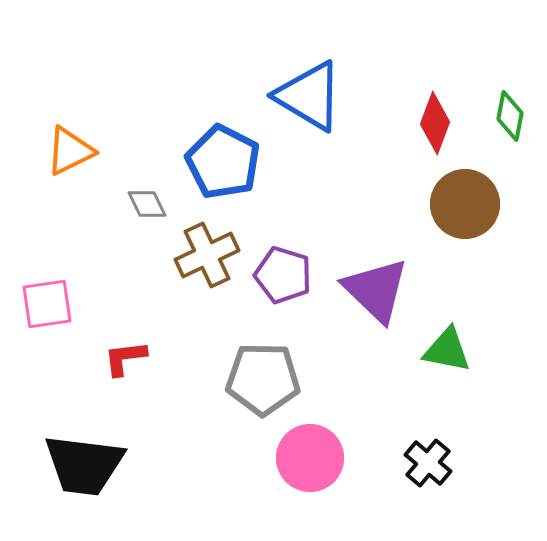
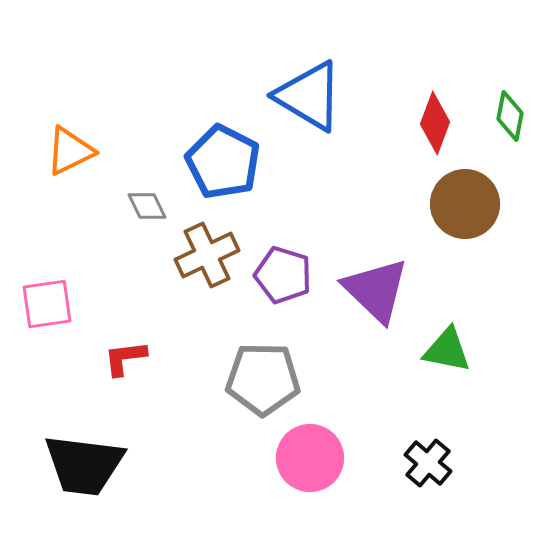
gray diamond: moved 2 px down
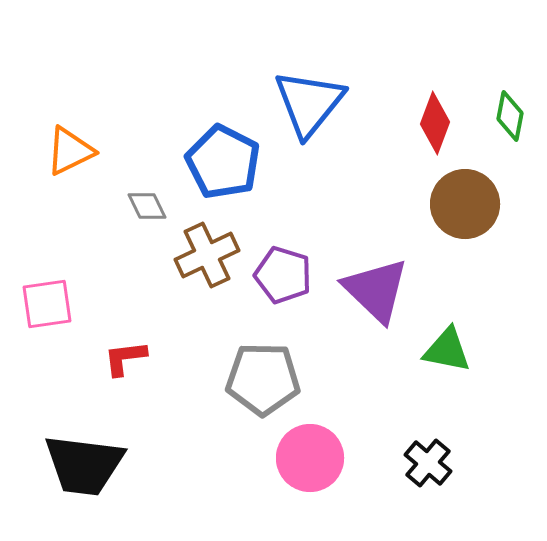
blue triangle: moved 7 px down; rotated 38 degrees clockwise
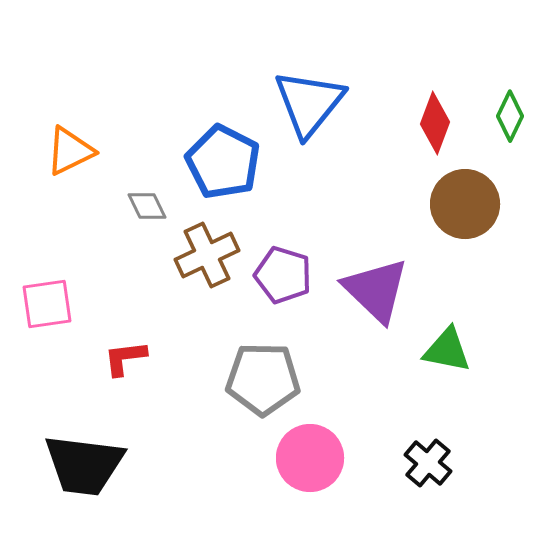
green diamond: rotated 15 degrees clockwise
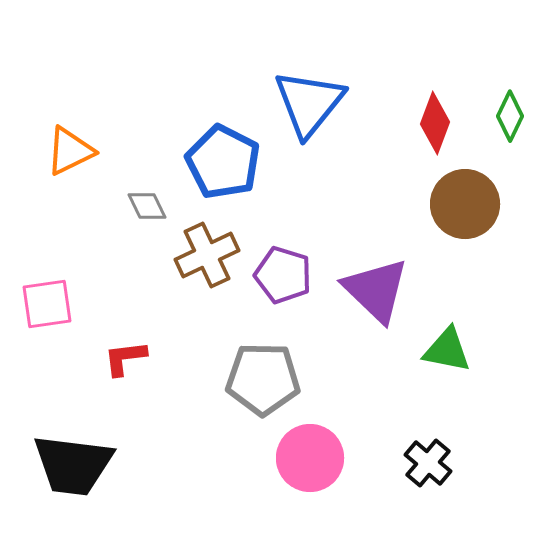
black trapezoid: moved 11 px left
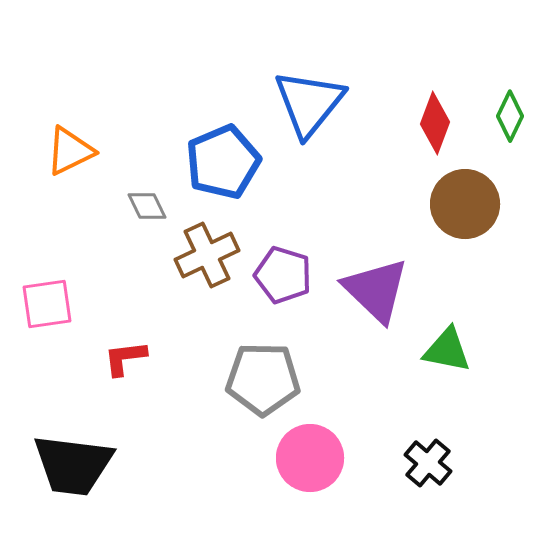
blue pentagon: rotated 22 degrees clockwise
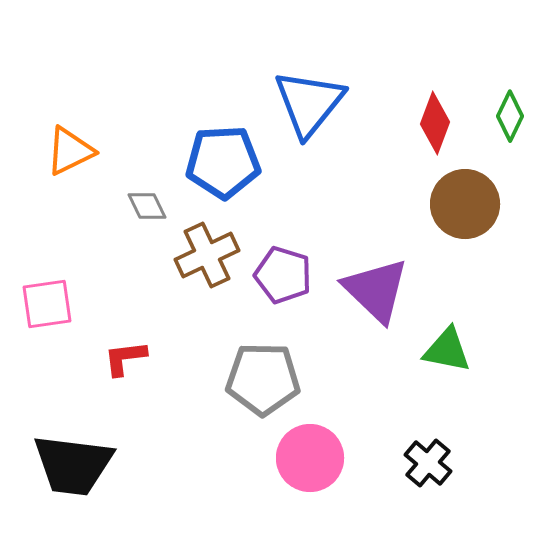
blue pentagon: rotated 20 degrees clockwise
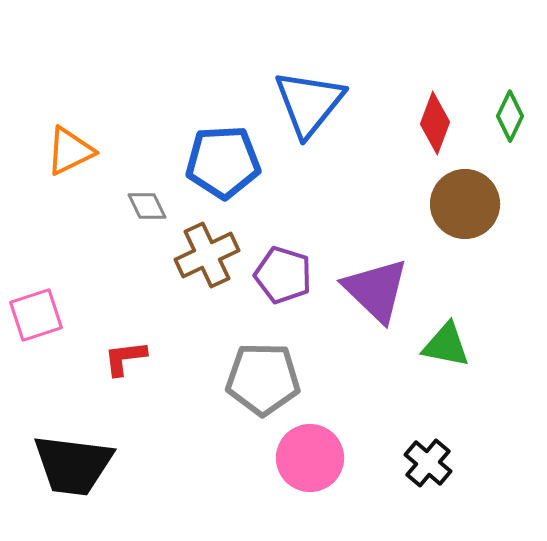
pink square: moved 11 px left, 11 px down; rotated 10 degrees counterclockwise
green triangle: moved 1 px left, 5 px up
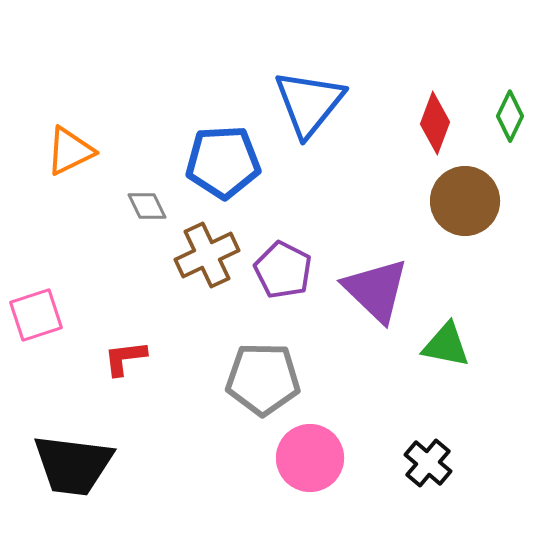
brown circle: moved 3 px up
purple pentagon: moved 5 px up; rotated 10 degrees clockwise
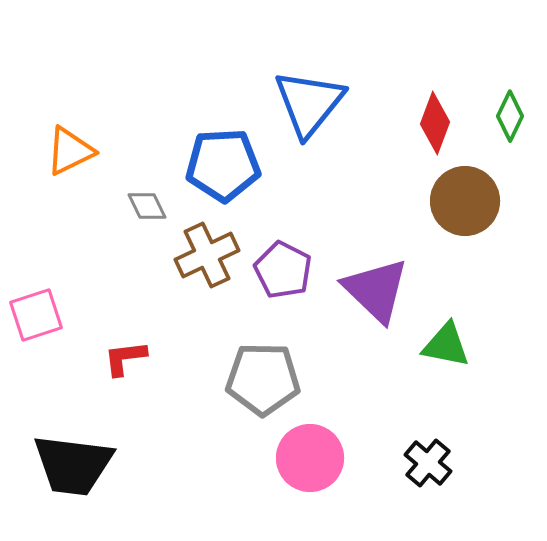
blue pentagon: moved 3 px down
